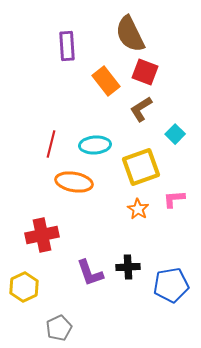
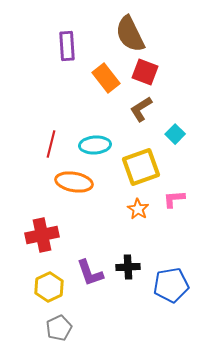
orange rectangle: moved 3 px up
yellow hexagon: moved 25 px right
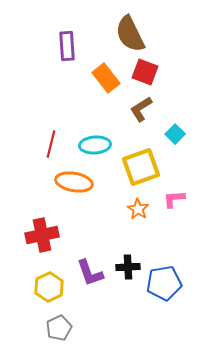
blue pentagon: moved 7 px left, 2 px up
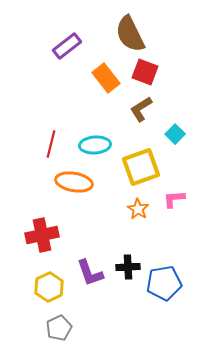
purple rectangle: rotated 56 degrees clockwise
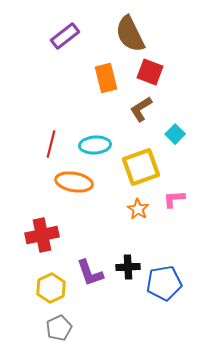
purple rectangle: moved 2 px left, 10 px up
red square: moved 5 px right
orange rectangle: rotated 24 degrees clockwise
yellow hexagon: moved 2 px right, 1 px down
